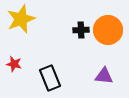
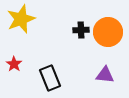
orange circle: moved 2 px down
red star: rotated 21 degrees clockwise
purple triangle: moved 1 px right, 1 px up
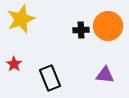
orange circle: moved 6 px up
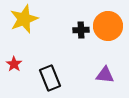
yellow star: moved 3 px right
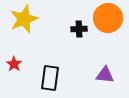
orange circle: moved 8 px up
black cross: moved 2 px left, 1 px up
black rectangle: rotated 30 degrees clockwise
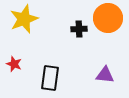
red star: rotated 14 degrees counterclockwise
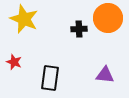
yellow star: rotated 28 degrees counterclockwise
red star: moved 2 px up
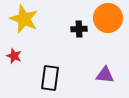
red star: moved 6 px up
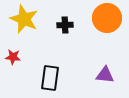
orange circle: moved 1 px left
black cross: moved 14 px left, 4 px up
red star: moved 1 px left, 1 px down; rotated 14 degrees counterclockwise
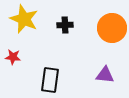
orange circle: moved 5 px right, 10 px down
black rectangle: moved 2 px down
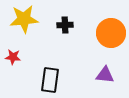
yellow star: rotated 28 degrees counterclockwise
orange circle: moved 1 px left, 5 px down
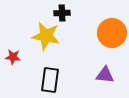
yellow star: moved 22 px right, 17 px down; rotated 16 degrees clockwise
black cross: moved 3 px left, 12 px up
orange circle: moved 1 px right
